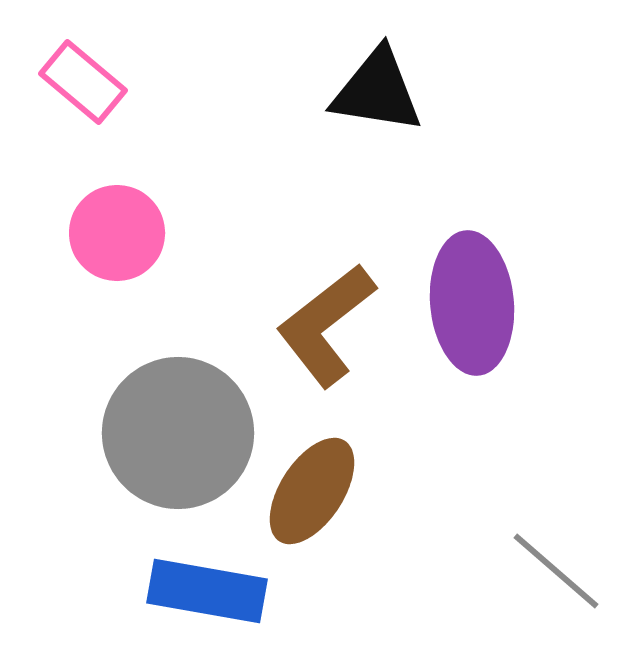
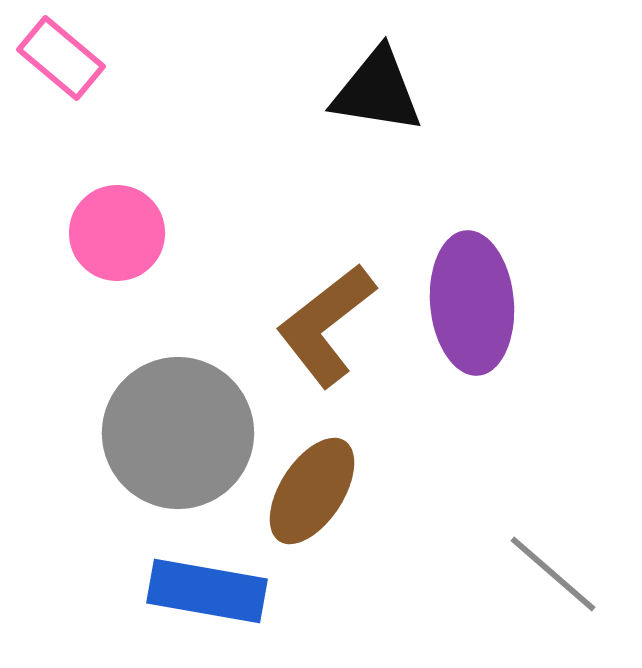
pink rectangle: moved 22 px left, 24 px up
gray line: moved 3 px left, 3 px down
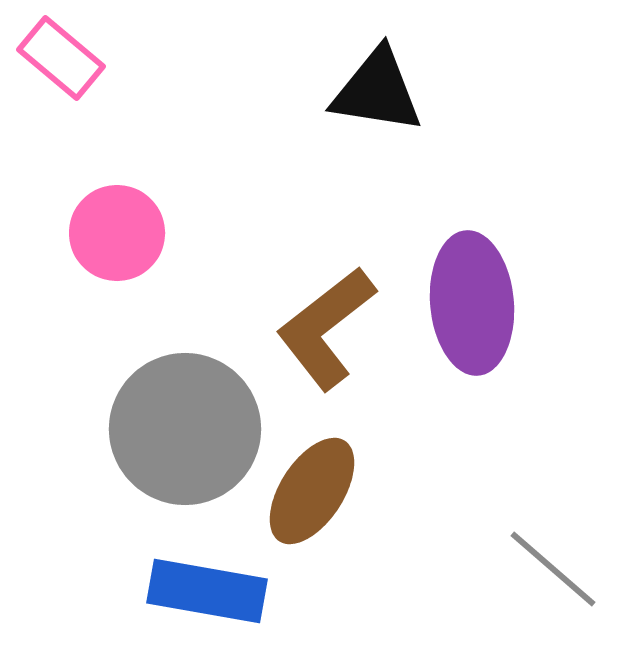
brown L-shape: moved 3 px down
gray circle: moved 7 px right, 4 px up
gray line: moved 5 px up
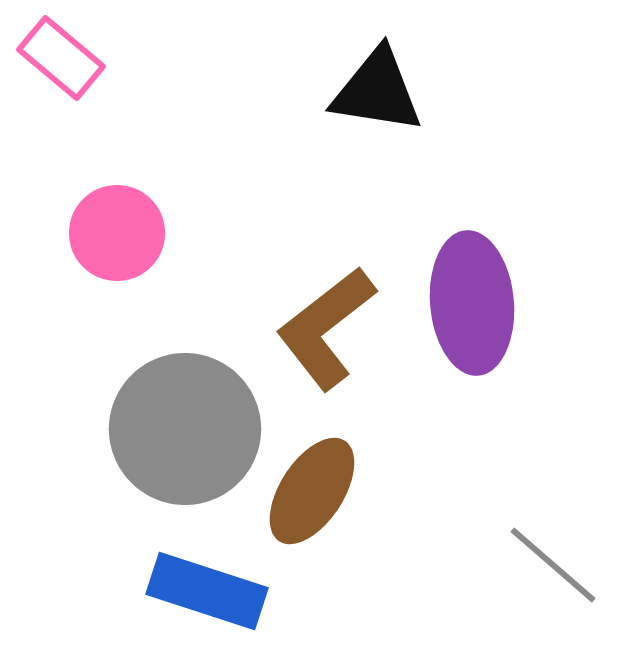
gray line: moved 4 px up
blue rectangle: rotated 8 degrees clockwise
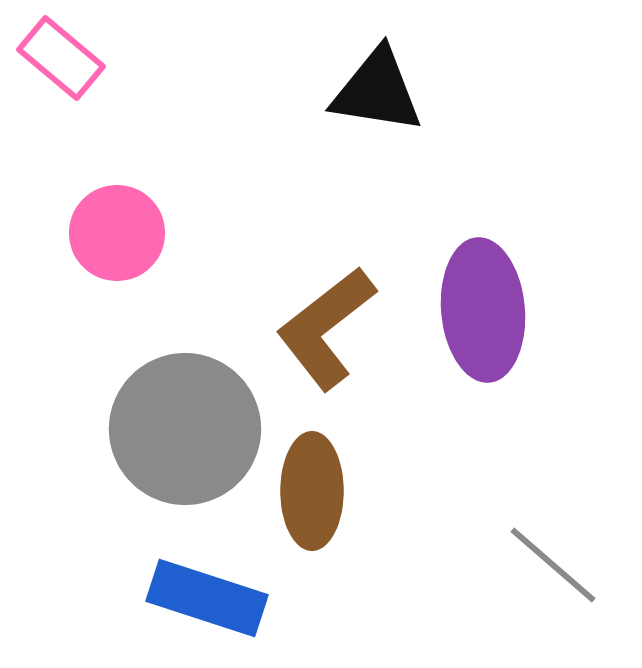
purple ellipse: moved 11 px right, 7 px down
brown ellipse: rotated 33 degrees counterclockwise
blue rectangle: moved 7 px down
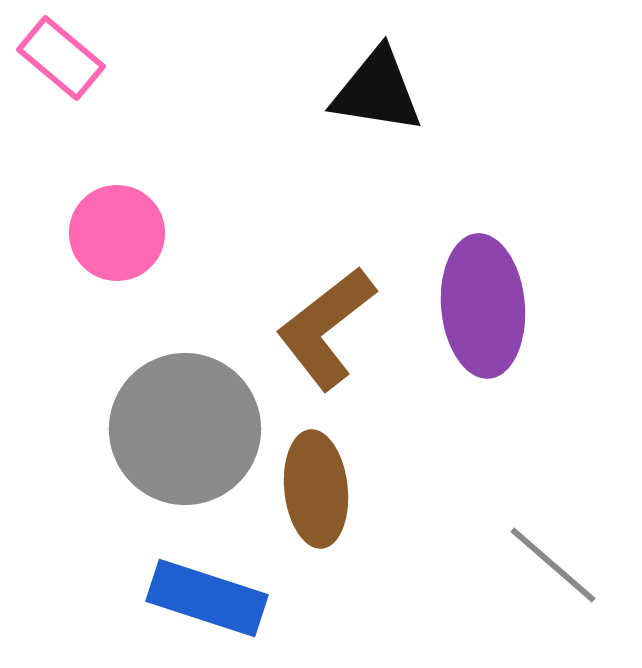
purple ellipse: moved 4 px up
brown ellipse: moved 4 px right, 2 px up; rotated 6 degrees counterclockwise
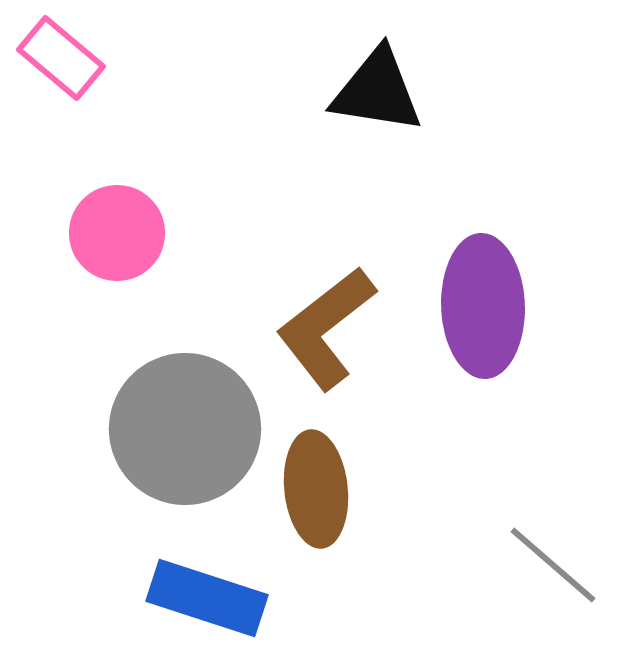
purple ellipse: rotated 3 degrees clockwise
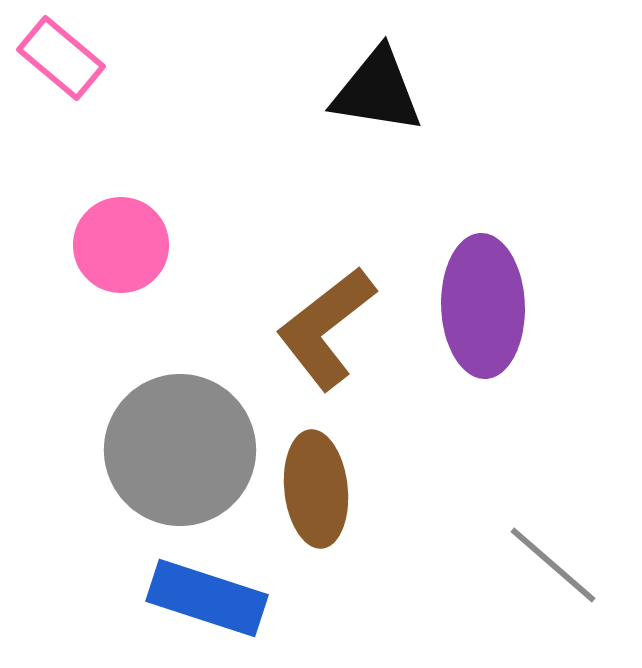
pink circle: moved 4 px right, 12 px down
gray circle: moved 5 px left, 21 px down
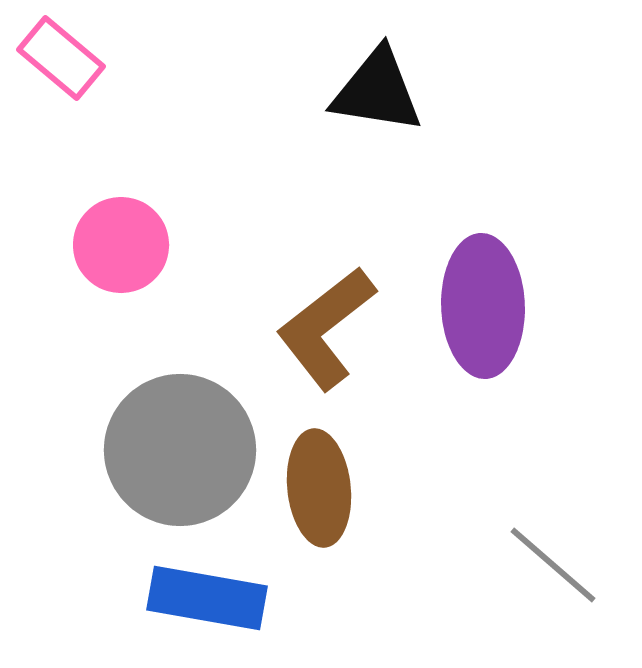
brown ellipse: moved 3 px right, 1 px up
blue rectangle: rotated 8 degrees counterclockwise
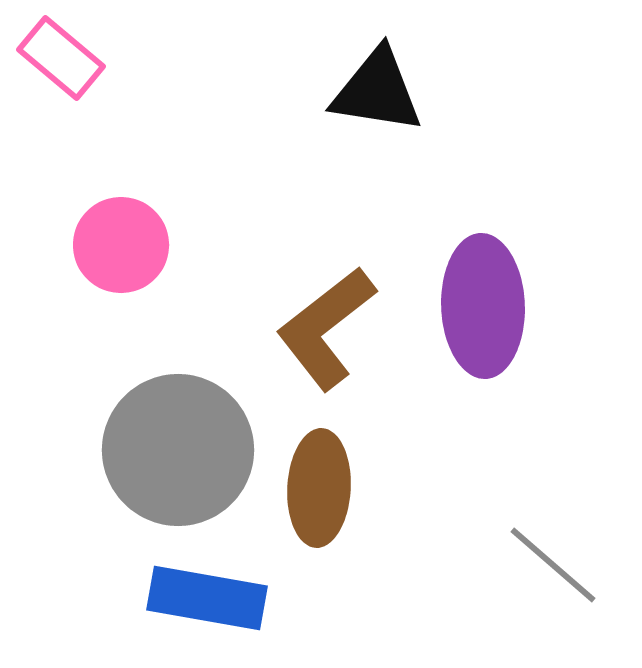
gray circle: moved 2 px left
brown ellipse: rotated 9 degrees clockwise
